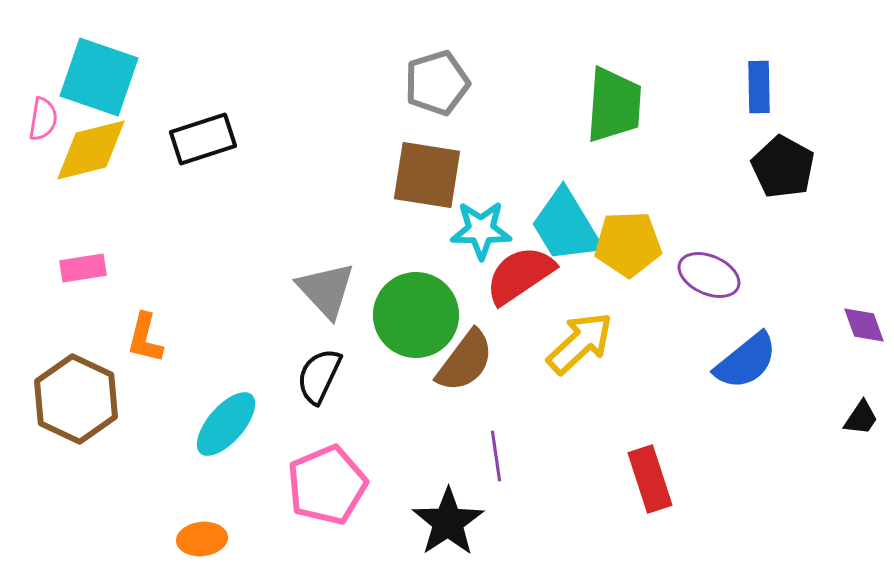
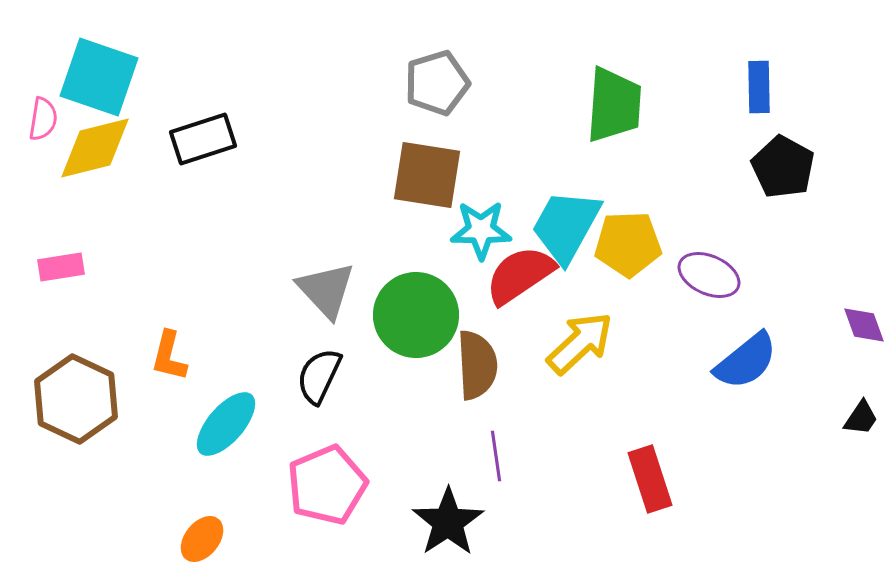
yellow diamond: moved 4 px right, 2 px up
cyan trapezoid: rotated 60 degrees clockwise
pink rectangle: moved 22 px left, 1 px up
orange L-shape: moved 24 px right, 18 px down
brown semicircle: moved 12 px right, 4 px down; rotated 40 degrees counterclockwise
orange ellipse: rotated 45 degrees counterclockwise
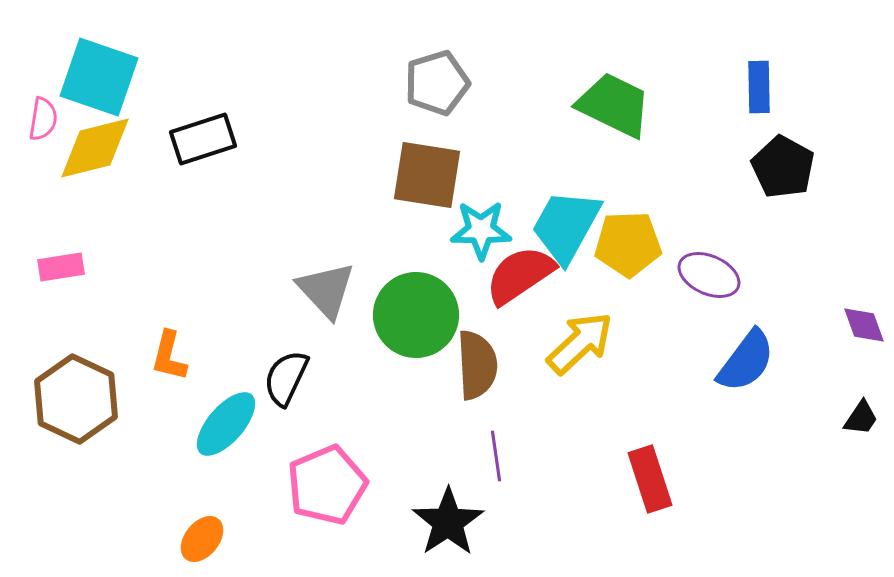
green trapezoid: rotated 68 degrees counterclockwise
blue semicircle: rotated 14 degrees counterclockwise
black semicircle: moved 33 px left, 2 px down
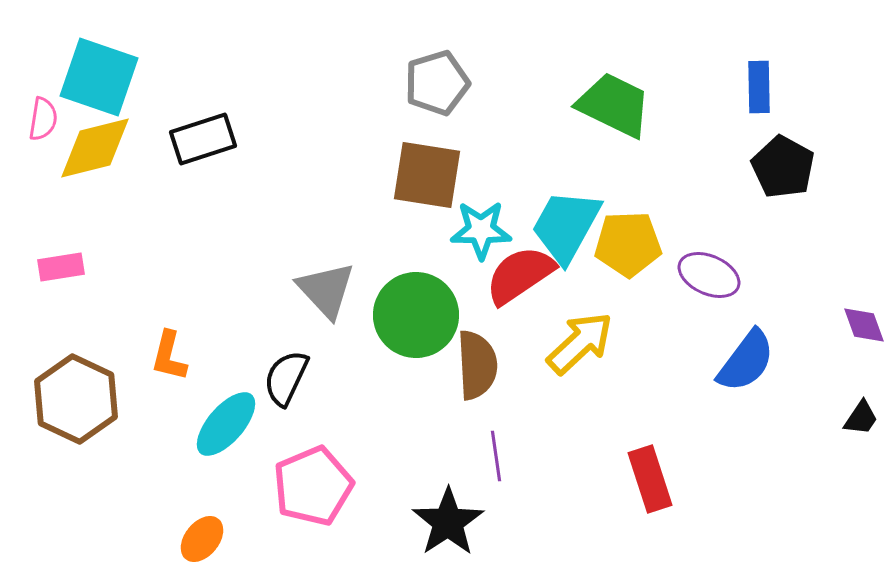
pink pentagon: moved 14 px left, 1 px down
